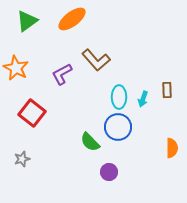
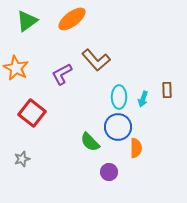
orange semicircle: moved 36 px left
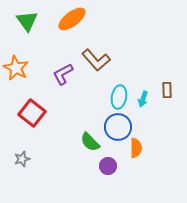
green triangle: rotated 30 degrees counterclockwise
purple L-shape: moved 1 px right
cyan ellipse: rotated 10 degrees clockwise
purple circle: moved 1 px left, 6 px up
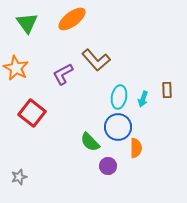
green triangle: moved 2 px down
gray star: moved 3 px left, 18 px down
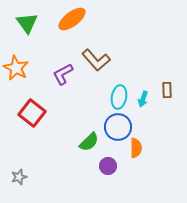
green semicircle: moved 1 px left; rotated 90 degrees counterclockwise
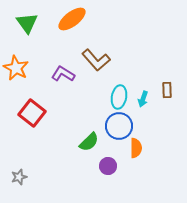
purple L-shape: rotated 60 degrees clockwise
blue circle: moved 1 px right, 1 px up
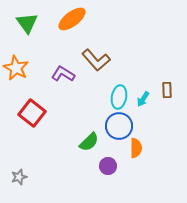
cyan arrow: rotated 14 degrees clockwise
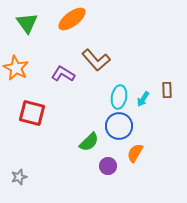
red square: rotated 24 degrees counterclockwise
orange semicircle: moved 1 px left, 5 px down; rotated 150 degrees counterclockwise
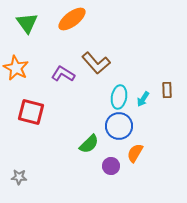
brown L-shape: moved 3 px down
red square: moved 1 px left, 1 px up
green semicircle: moved 2 px down
purple circle: moved 3 px right
gray star: rotated 21 degrees clockwise
